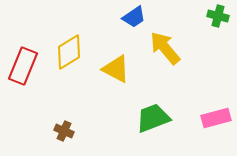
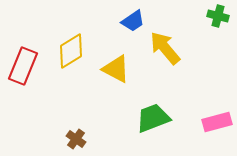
blue trapezoid: moved 1 px left, 4 px down
yellow diamond: moved 2 px right, 1 px up
pink rectangle: moved 1 px right, 4 px down
brown cross: moved 12 px right, 8 px down; rotated 12 degrees clockwise
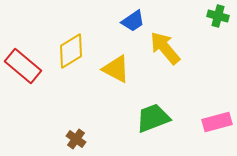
red rectangle: rotated 72 degrees counterclockwise
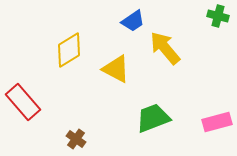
yellow diamond: moved 2 px left, 1 px up
red rectangle: moved 36 px down; rotated 9 degrees clockwise
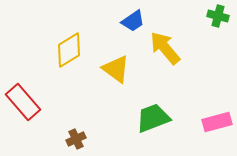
yellow triangle: rotated 8 degrees clockwise
brown cross: rotated 30 degrees clockwise
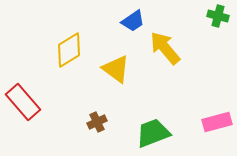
green trapezoid: moved 15 px down
brown cross: moved 21 px right, 17 px up
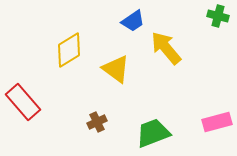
yellow arrow: moved 1 px right
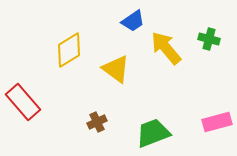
green cross: moved 9 px left, 23 px down
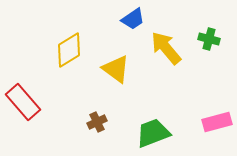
blue trapezoid: moved 2 px up
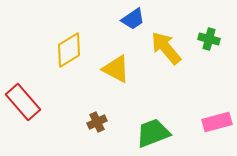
yellow triangle: rotated 8 degrees counterclockwise
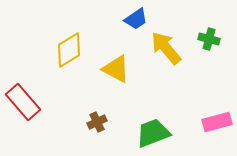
blue trapezoid: moved 3 px right
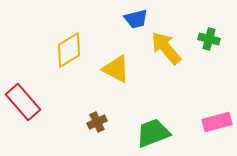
blue trapezoid: rotated 20 degrees clockwise
